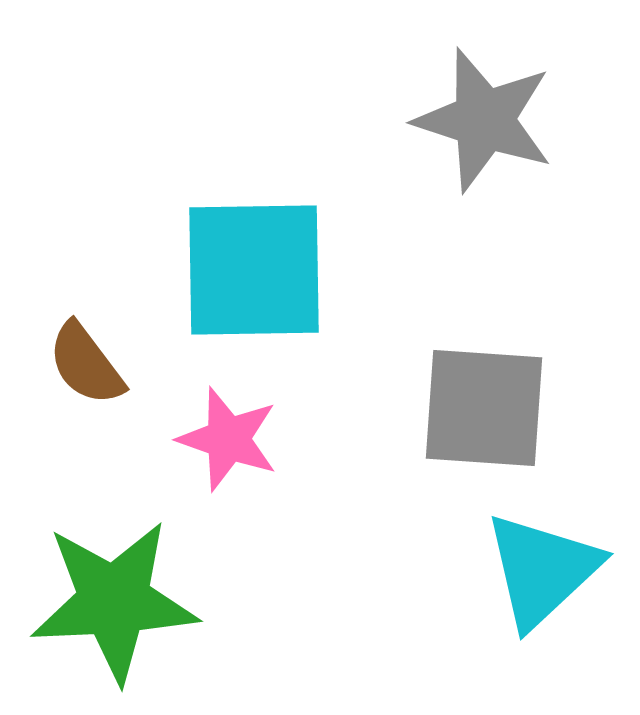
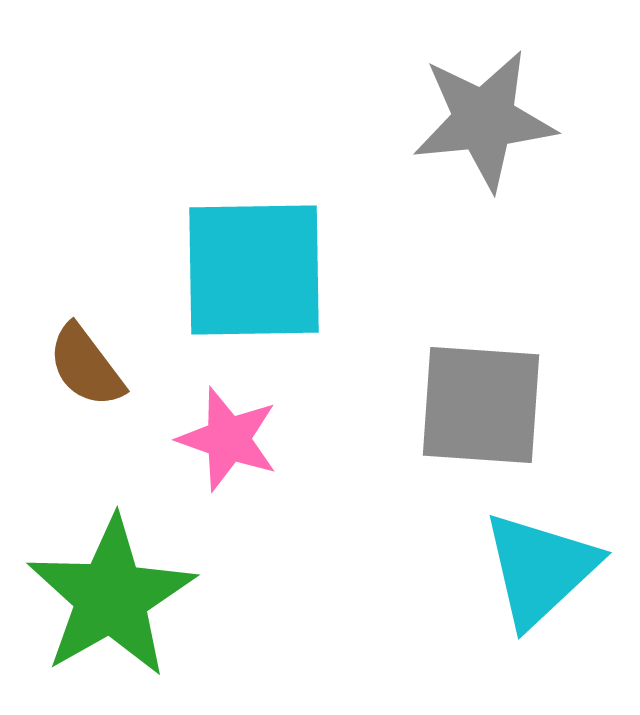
gray star: rotated 24 degrees counterclockwise
brown semicircle: moved 2 px down
gray square: moved 3 px left, 3 px up
cyan triangle: moved 2 px left, 1 px up
green star: moved 3 px left, 4 px up; rotated 27 degrees counterclockwise
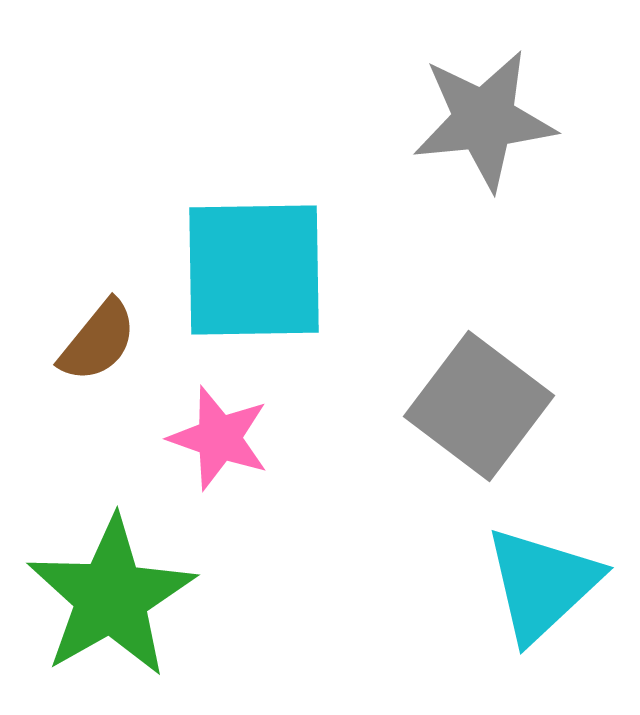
brown semicircle: moved 12 px right, 25 px up; rotated 104 degrees counterclockwise
gray square: moved 2 px left, 1 px down; rotated 33 degrees clockwise
pink star: moved 9 px left, 1 px up
cyan triangle: moved 2 px right, 15 px down
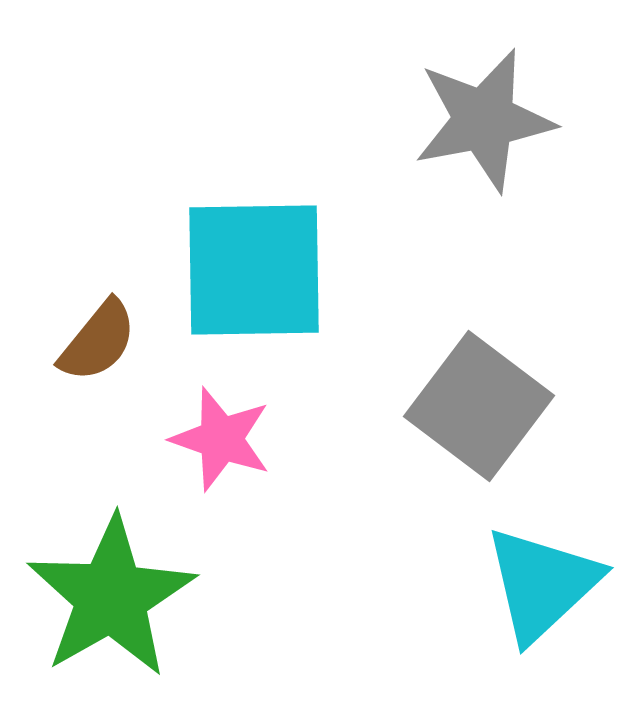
gray star: rotated 5 degrees counterclockwise
pink star: moved 2 px right, 1 px down
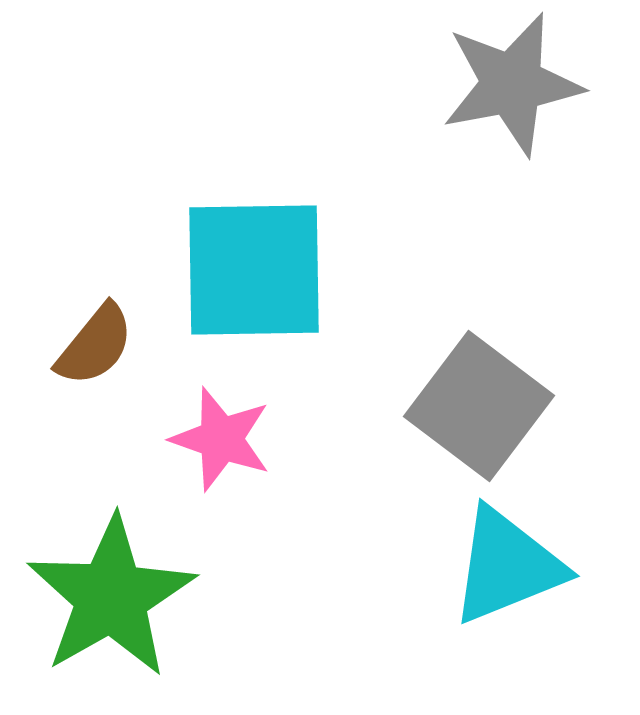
gray star: moved 28 px right, 36 px up
brown semicircle: moved 3 px left, 4 px down
cyan triangle: moved 35 px left, 18 px up; rotated 21 degrees clockwise
